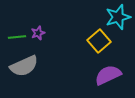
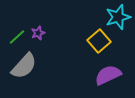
green line: rotated 36 degrees counterclockwise
gray semicircle: rotated 24 degrees counterclockwise
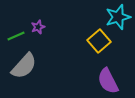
purple star: moved 6 px up
green line: moved 1 px left, 1 px up; rotated 18 degrees clockwise
purple semicircle: moved 6 px down; rotated 92 degrees counterclockwise
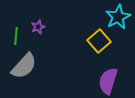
cyan star: rotated 10 degrees counterclockwise
green line: rotated 60 degrees counterclockwise
purple semicircle: rotated 44 degrees clockwise
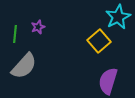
green line: moved 1 px left, 2 px up
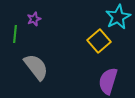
purple star: moved 4 px left, 8 px up
gray semicircle: moved 12 px right, 1 px down; rotated 80 degrees counterclockwise
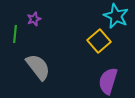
cyan star: moved 2 px left, 1 px up; rotated 20 degrees counterclockwise
gray semicircle: moved 2 px right
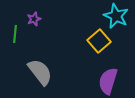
gray semicircle: moved 2 px right, 5 px down
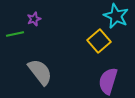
green line: rotated 72 degrees clockwise
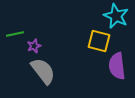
purple star: moved 27 px down
yellow square: rotated 35 degrees counterclockwise
gray semicircle: moved 3 px right, 1 px up
purple semicircle: moved 9 px right, 15 px up; rotated 24 degrees counterclockwise
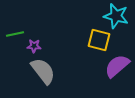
cyan star: rotated 10 degrees counterclockwise
yellow square: moved 1 px up
purple star: rotated 24 degrees clockwise
purple semicircle: rotated 56 degrees clockwise
